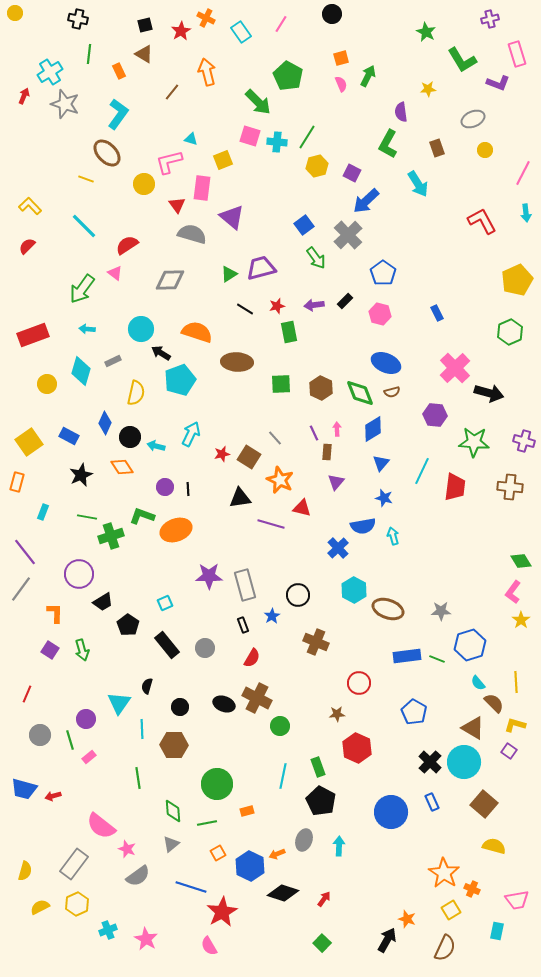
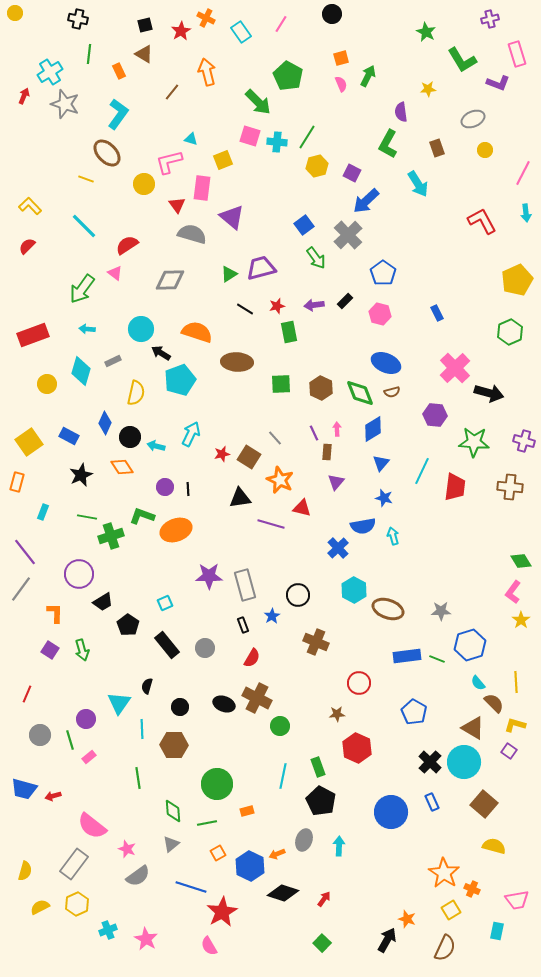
pink semicircle at (101, 826): moved 9 px left
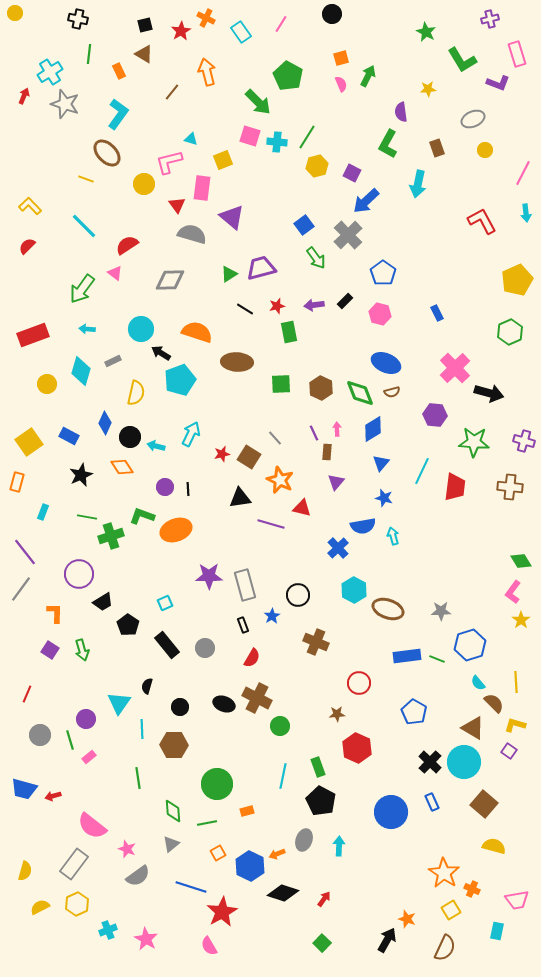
cyan arrow at (418, 184): rotated 44 degrees clockwise
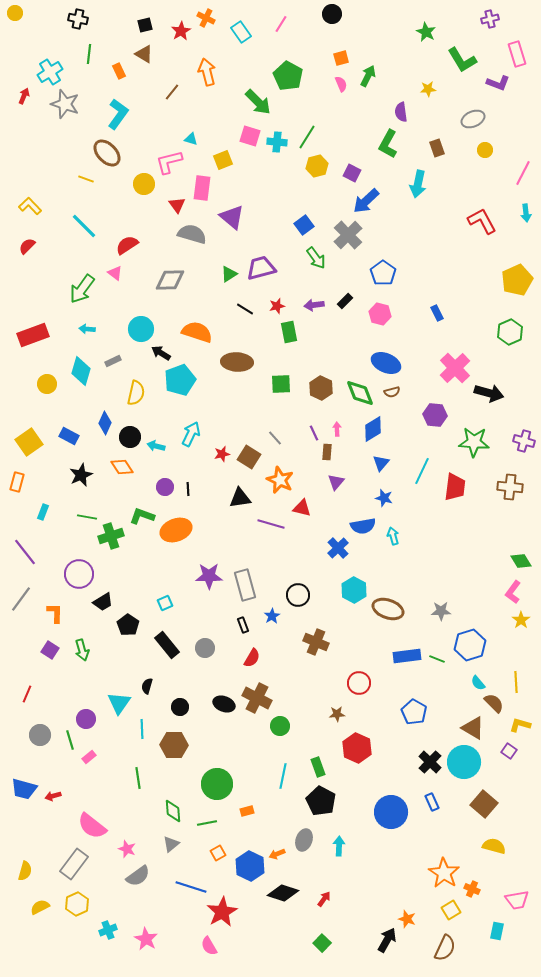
gray line at (21, 589): moved 10 px down
yellow L-shape at (515, 725): moved 5 px right
